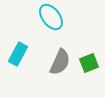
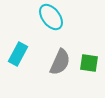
green square: rotated 30 degrees clockwise
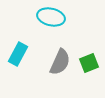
cyan ellipse: rotated 40 degrees counterclockwise
green square: rotated 30 degrees counterclockwise
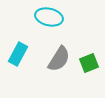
cyan ellipse: moved 2 px left
gray semicircle: moved 1 px left, 3 px up; rotated 8 degrees clockwise
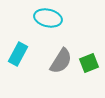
cyan ellipse: moved 1 px left, 1 px down
gray semicircle: moved 2 px right, 2 px down
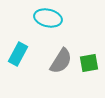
green square: rotated 12 degrees clockwise
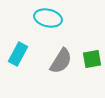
green square: moved 3 px right, 4 px up
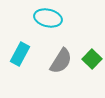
cyan rectangle: moved 2 px right
green square: rotated 36 degrees counterclockwise
